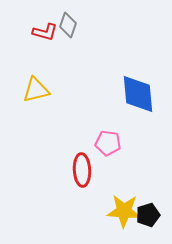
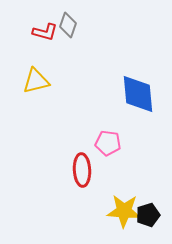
yellow triangle: moved 9 px up
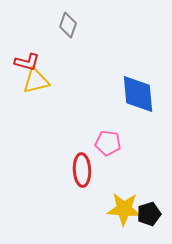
red L-shape: moved 18 px left, 30 px down
yellow star: moved 2 px up
black pentagon: moved 1 px right, 1 px up
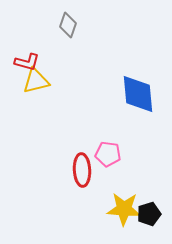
pink pentagon: moved 11 px down
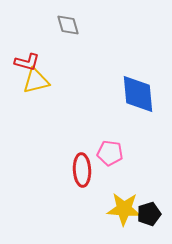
gray diamond: rotated 35 degrees counterclockwise
pink pentagon: moved 2 px right, 1 px up
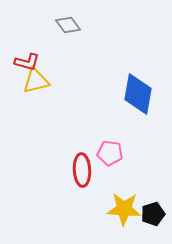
gray diamond: rotated 20 degrees counterclockwise
blue diamond: rotated 15 degrees clockwise
black pentagon: moved 4 px right
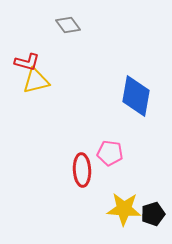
blue diamond: moved 2 px left, 2 px down
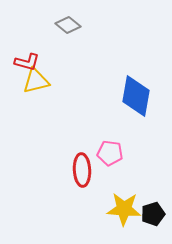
gray diamond: rotated 15 degrees counterclockwise
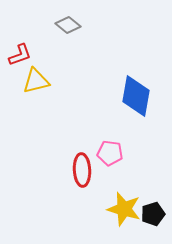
red L-shape: moved 7 px left, 7 px up; rotated 35 degrees counterclockwise
yellow star: rotated 12 degrees clockwise
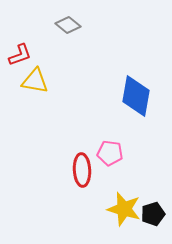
yellow triangle: moved 1 px left; rotated 24 degrees clockwise
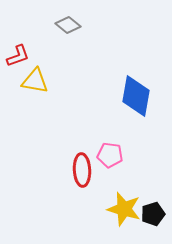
red L-shape: moved 2 px left, 1 px down
pink pentagon: moved 2 px down
